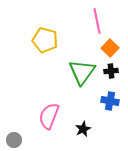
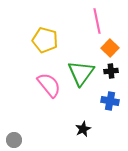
green triangle: moved 1 px left, 1 px down
pink semicircle: moved 31 px up; rotated 120 degrees clockwise
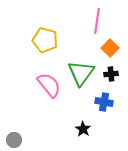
pink line: rotated 20 degrees clockwise
black cross: moved 3 px down
blue cross: moved 6 px left, 1 px down
black star: rotated 14 degrees counterclockwise
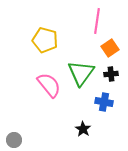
orange square: rotated 12 degrees clockwise
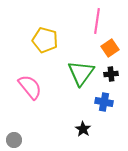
pink semicircle: moved 19 px left, 2 px down
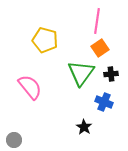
orange square: moved 10 px left
blue cross: rotated 12 degrees clockwise
black star: moved 1 px right, 2 px up
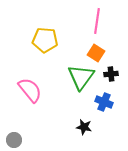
yellow pentagon: rotated 10 degrees counterclockwise
orange square: moved 4 px left, 5 px down; rotated 24 degrees counterclockwise
green triangle: moved 4 px down
pink semicircle: moved 3 px down
black star: rotated 21 degrees counterclockwise
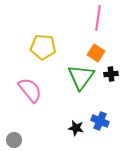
pink line: moved 1 px right, 3 px up
yellow pentagon: moved 2 px left, 7 px down
blue cross: moved 4 px left, 19 px down
black star: moved 8 px left, 1 px down
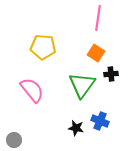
green triangle: moved 1 px right, 8 px down
pink semicircle: moved 2 px right
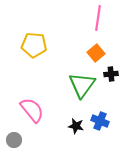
yellow pentagon: moved 9 px left, 2 px up
orange square: rotated 18 degrees clockwise
pink semicircle: moved 20 px down
black star: moved 2 px up
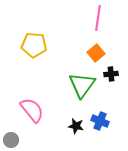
gray circle: moved 3 px left
